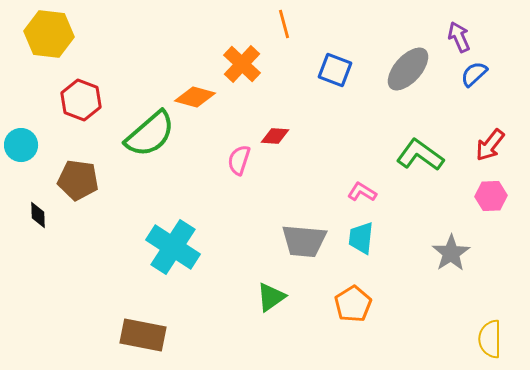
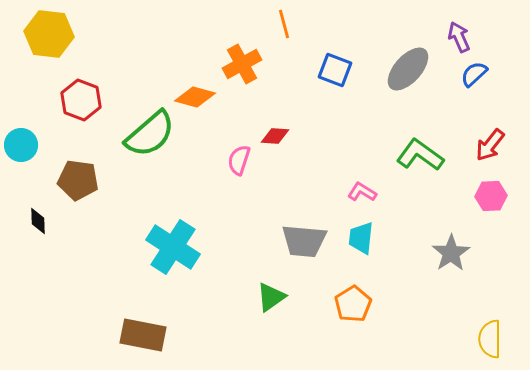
orange cross: rotated 18 degrees clockwise
black diamond: moved 6 px down
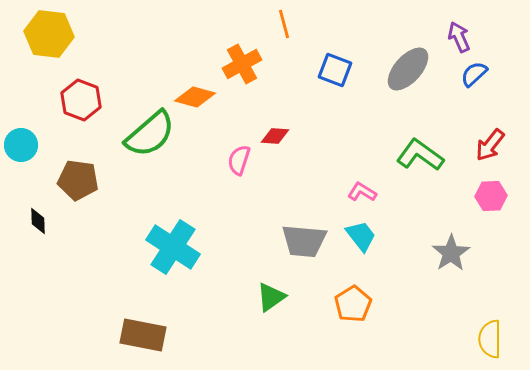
cyan trapezoid: moved 2 px up; rotated 136 degrees clockwise
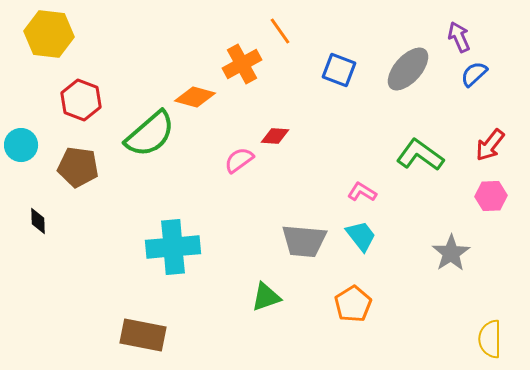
orange line: moved 4 px left, 7 px down; rotated 20 degrees counterclockwise
blue square: moved 4 px right
pink semicircle: rotated 36 degrees clockwise
brown pentagon: moved 13 px up
cyan cross: rotated 38 degrees counterclockwise
green triangle: moved 5 px left; rotated 16 degrees clockwise
